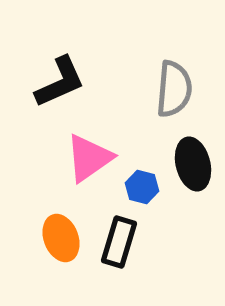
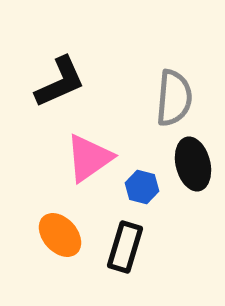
gray semicircle: moved 9 px down
orange ellipse: moved 1 px left, 3 px up; rotated 21 degrees counterclockwise
black rectangle: moved 6 px right, 5 px down
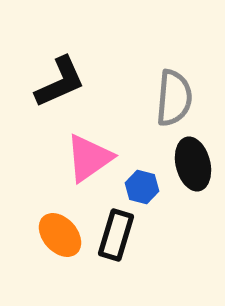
black rectangle: moved 9 px left, 12 px up
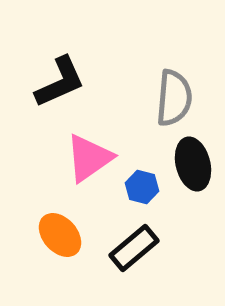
black rectangle: moved 18 px right, 13 px down; rotated 33 degrees clockwise
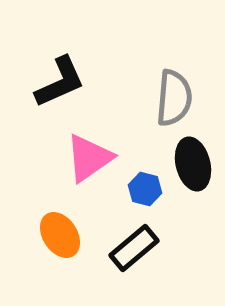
blue hexagon: moved 3 px right, 2 px down
orange ellipse: rotated 9 degrees clockwise
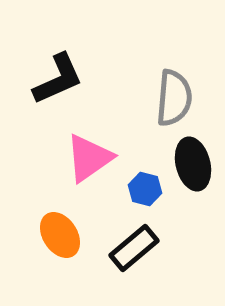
black L-shape: moved 2 px left, 3 px up
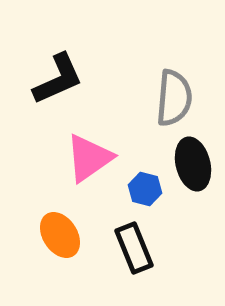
black rectangle: rotated 72 degrees counterclockwise
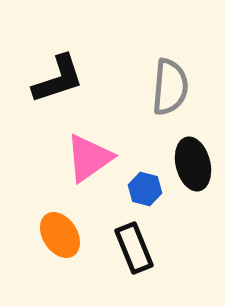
black L-shape: rotated 6 degrees clockwise
gray semicircle: moved 4 px left, 11 px up
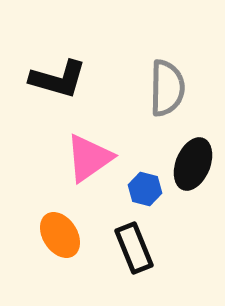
black L-shape: rotated 34 degrees clockwise
gray semicircle: moved 3 px left, 1 px down; rotated 4 degrees counterclockwise
black ellipse: rotated 36 degrees clockwise
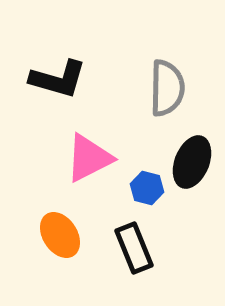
pink triangle: rotated 8 degrees clockwise
black ellipse: moved 1 px left, 2 px up
blue hexagon: moved 2 px right, 1 px up
